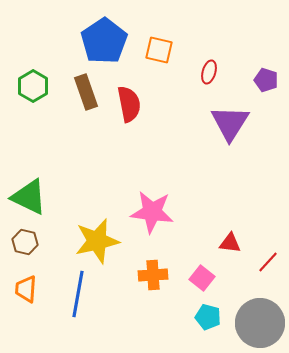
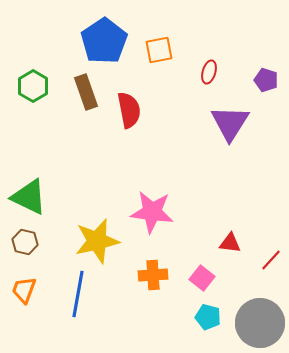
orange square: rotated 24 degrees counterclockwise
red semicircle: moved 6 px down
red line: moved 3 px right, 2 px up
orange trapezoid: moved 2 px left, 1 px down; rotated 16 degrees clockwise
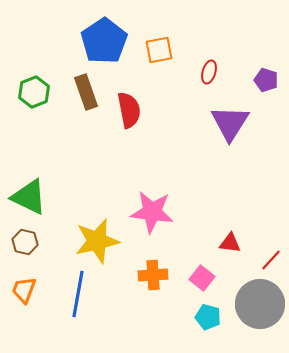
green hexagon: moved 1 px right, 6 px down; rotated 8 degrees clockwise
gray circle: moved 19 px up
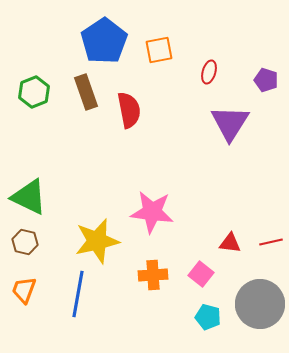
red line: moved 18 px up; rotated 35 degrees clockwise
pink square: moved 1 px left, 4 px up
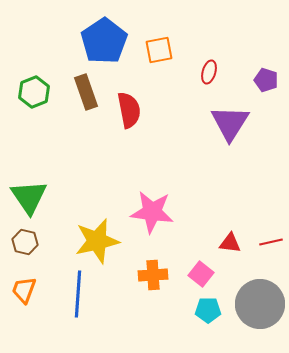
green triangle: rotated 30 degrees clockwise
blue line: rotated 6 degrees counterclockwise
cyan pentagon: moved 7 px up; rotated 15 degrees counterclockwise
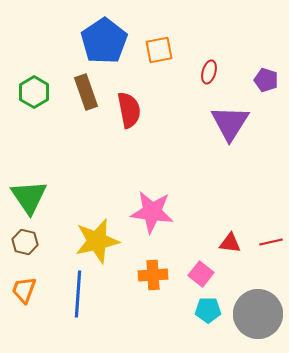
green hexagon: rotated 8 degrees counterclockwise
gray circle: moved 2 px left, 10 px down
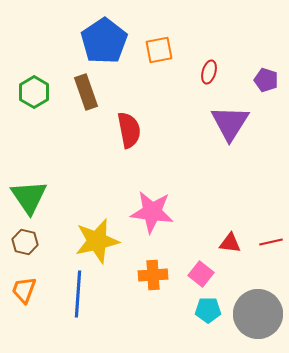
red semicircle: moved 20 px down
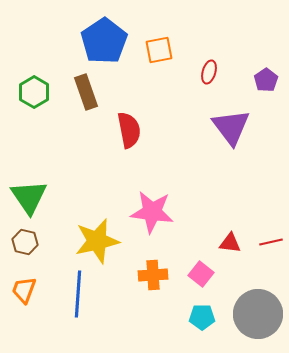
purple pentagon: rotated 20 degrees clockwise
purple triangle: moved 1 px right, 4 px down; rotated 9 degrees counterclockwise
cyan pentagon: moved 6 px left, 7 px down
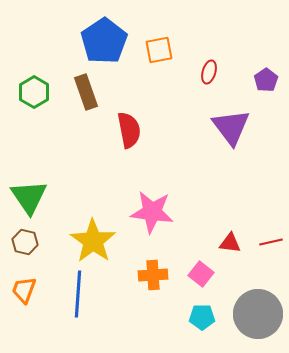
yellow star: moved 4 px left; rotated 24 degrees counterclockwise
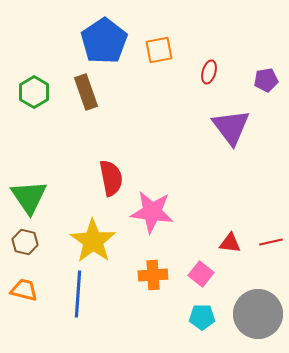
purple pentagon: rotated 25 degrees clockwise
red semicircle: moved 18 px left, 48 px down
orange trapezoid: rotated 84 degrees clockwise
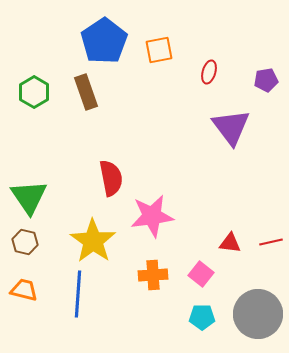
pink star: moved 4 px down; rotated 15 degrees counterclockwise
